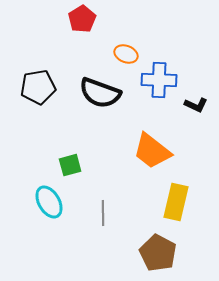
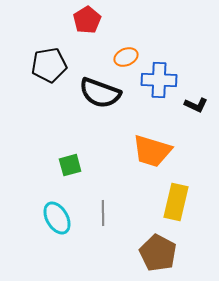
red pentagon: moved 5 px right, 1 px down
orange ellipse: moved 3 px down; rotated 45 degrees counterclockwise
black pentagon: moved 11 px right, 22 px up
orange trapezoid: rotated 21 degrees counterclockwise
cyan ellipse: moved 8 px right, 16 px down
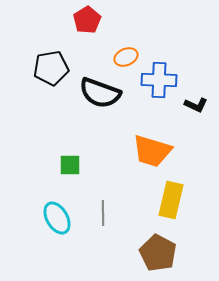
black pentagon: moved 2 px right, 3 px down
green square: rotated 15 degrees clockwise
yellow rectangle: moved 5 px left, 2 px up
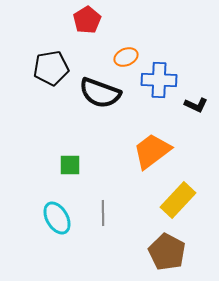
orange trapezoid: rotated 126 degrees clockwise
yellow rectangle: moved 7 px right; rotated 30 degrees clockwise
brown pentagon: moved 9 px right, 1 px up
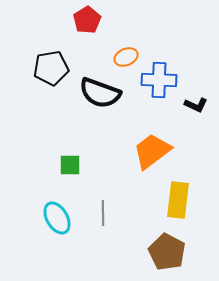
yellow rectangle: rotated 36 degrees counterclockwise
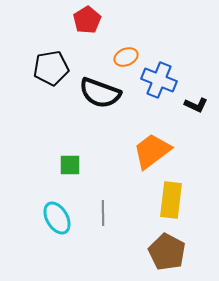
blue cross: rotated 20 degrees clockwise
yellow rectangle: moved 7 px left
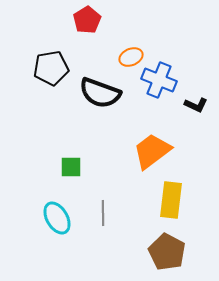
orange ellipse: moved 5 px right
green square: moved 1 px right, 2 px down
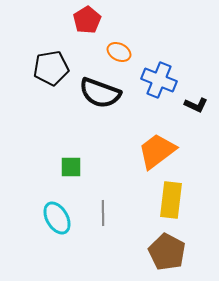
orange ellipse: moved 12 px left, 5 px up; rotated 50 degrees clockwise
orange trapezoid: moved 5 px right
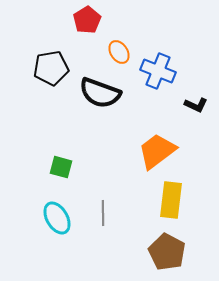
orange ellipse: rotated 30 degrees clockwise
blue cross: moved 1 px left, 9 px up
green square: moved 10 px left; rotated 15 degrees clockwise
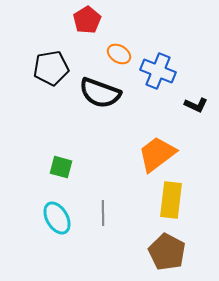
orange ellipse: moved 2 px down; rotated 25 degrees counterclockwise
orange trapezoid: moved 3 px down
